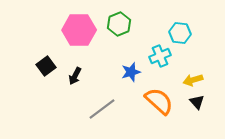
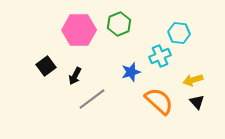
cyan hexagon: moved 1 px left
gray line: moved 10 px left, 10 px up
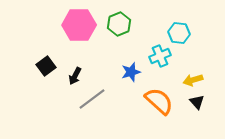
pink hexagon: moved 5 px up
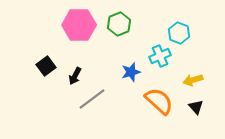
cyan hexagon: rotated 15 degrees clockwise
black triangle: moved 1 px left, 5 px down
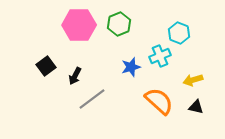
blue star: moved 5 px up
black triangle: rotated 35 degrees counterclockwise
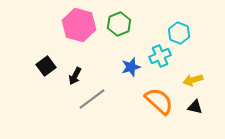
pink hexagon: rotated 16 degrees clockwise
black triangle: moved 1 px left
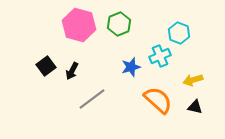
black arrow: moved 3 px left, 5 px up
orange semicircle: moved 1 px left, 1 px up
